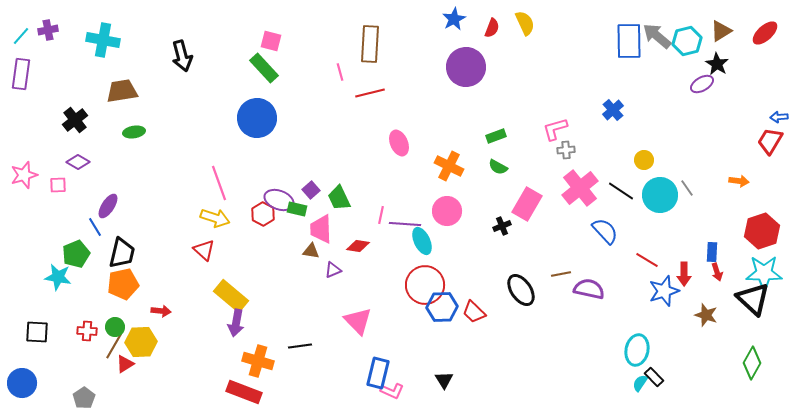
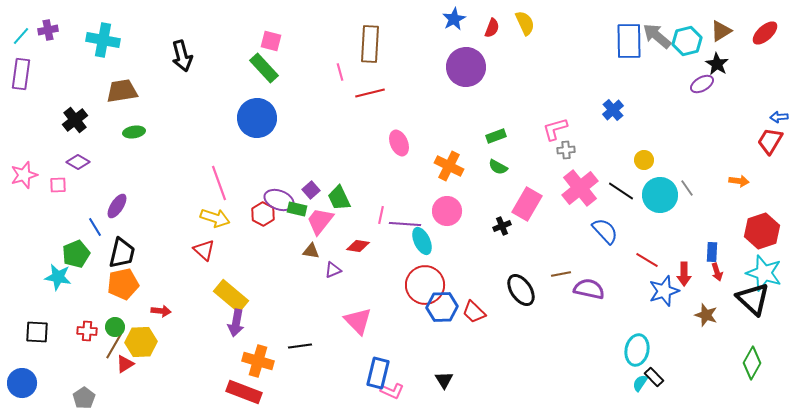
purple ellipse at (108, 206): moved 9 px right
pink trapezoid at (321, 229): moved 1 px left, 8 px up; rotated 40 degrees clockwise
cyan star at (764, 273): rotated 18 degrees clockwise
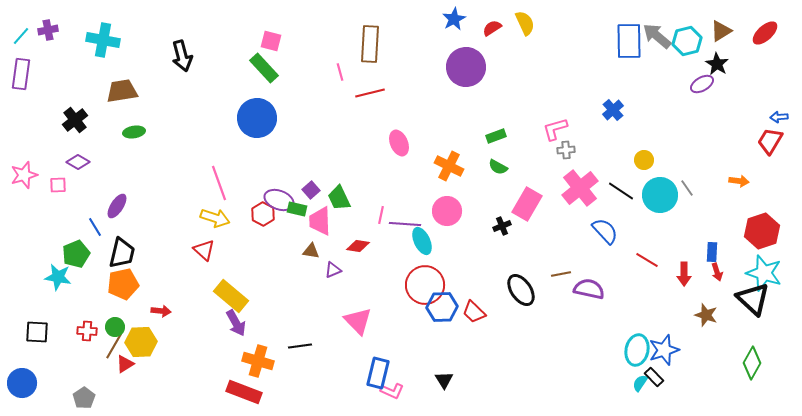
red semicircle at (492, 28): rotated 144 degrees counterclockwise
pink trapezoid at (320, 221): rotated 40 degrees counterclockwise
blue star at (664, 291): moved 59 px down
purple arrow at (236, 323): rotated 40 degrees counterclockwise
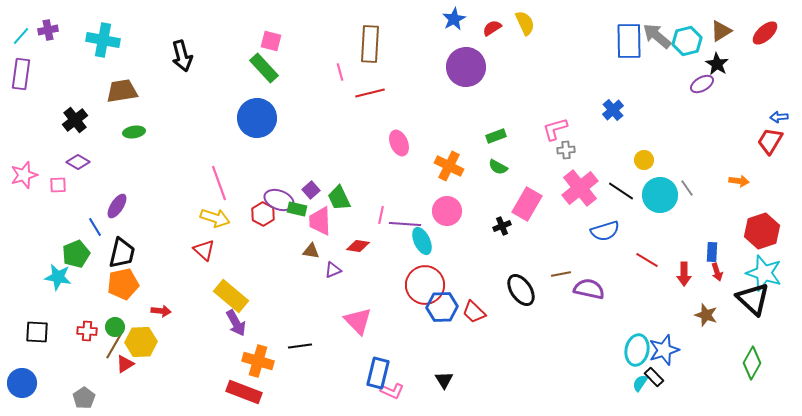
blue semicircle at (605, 231): rotated 116 degrees clockwise
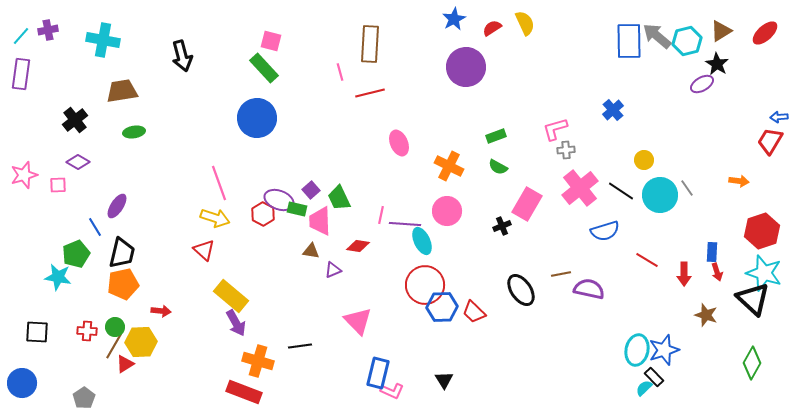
cyan semicircle at (640, 383): moved 4 px right, 5 px down; rotated 12 degrees clockwise
